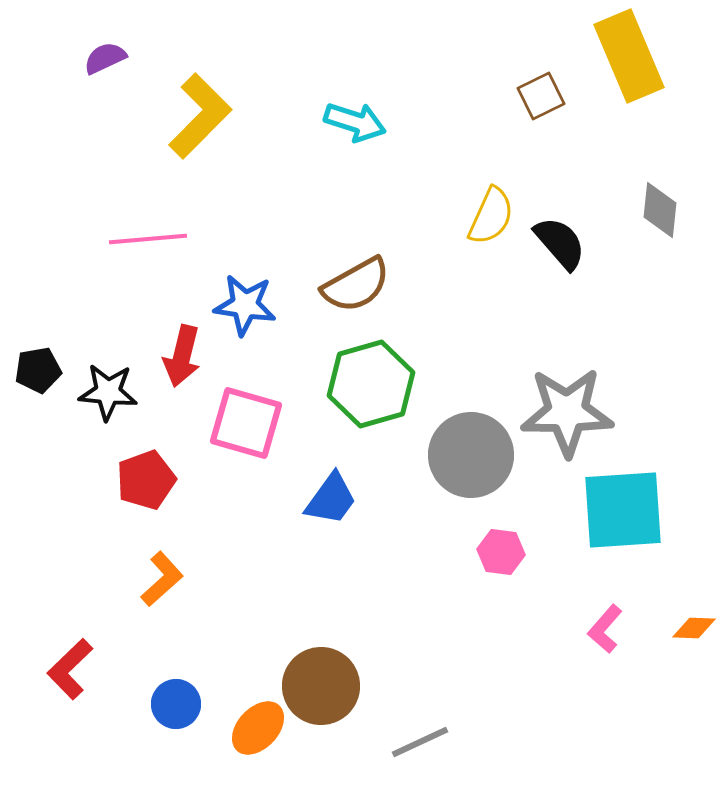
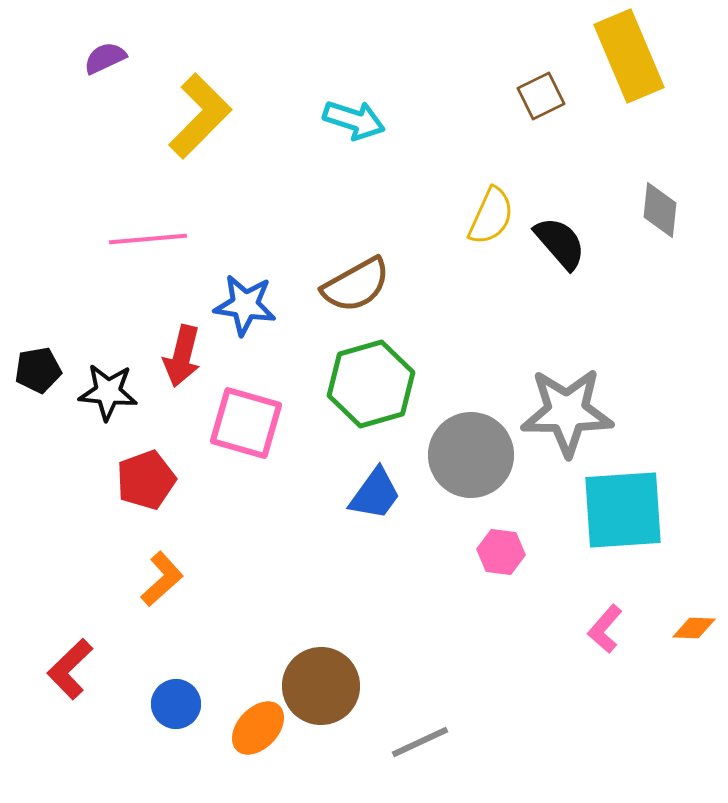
cyan arrow: moved 1 px left, 2 px up
blue trapezoid: moved 44 px right, 5 px up
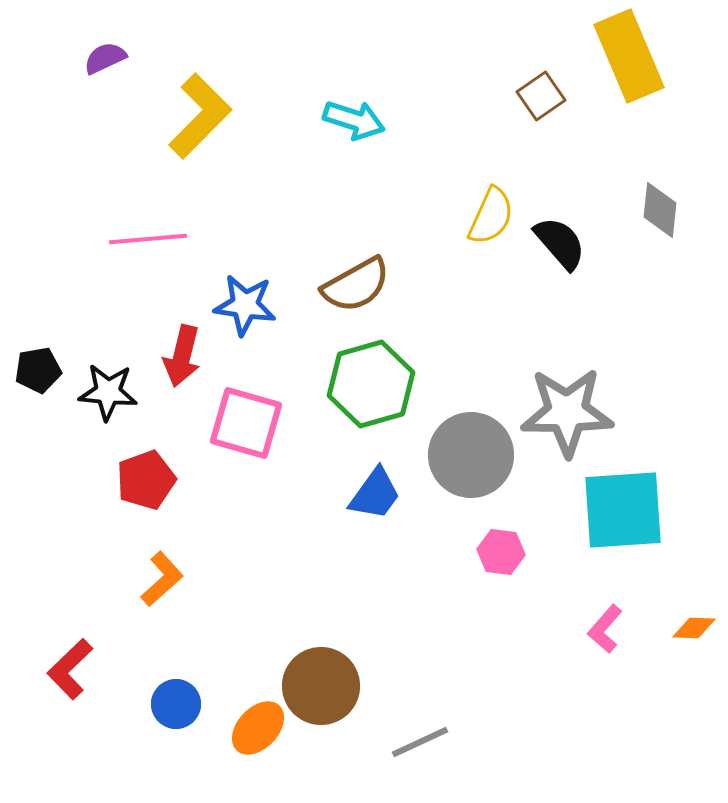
brown square: rotated 9 degrees counterclockwise
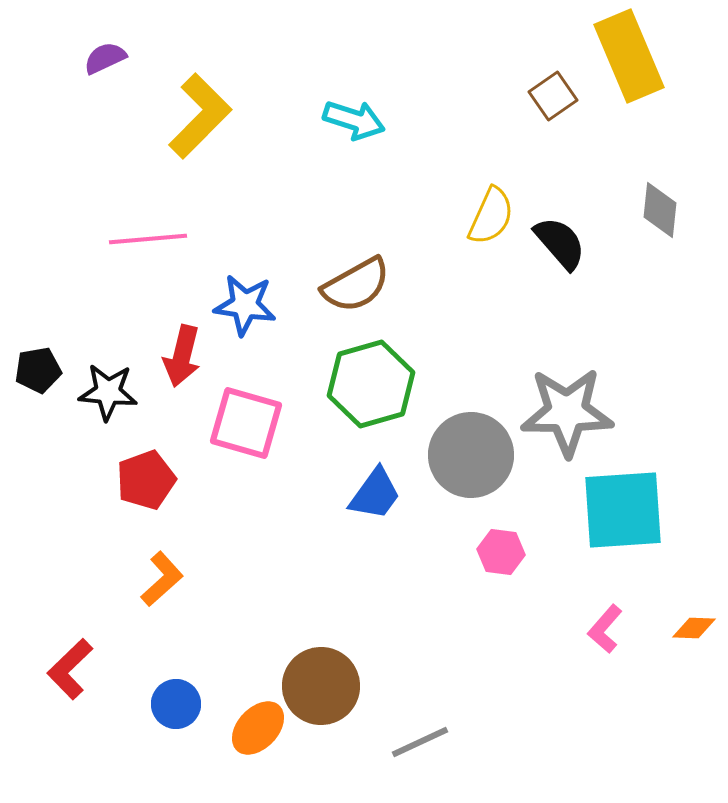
brown square: moved 12 px right
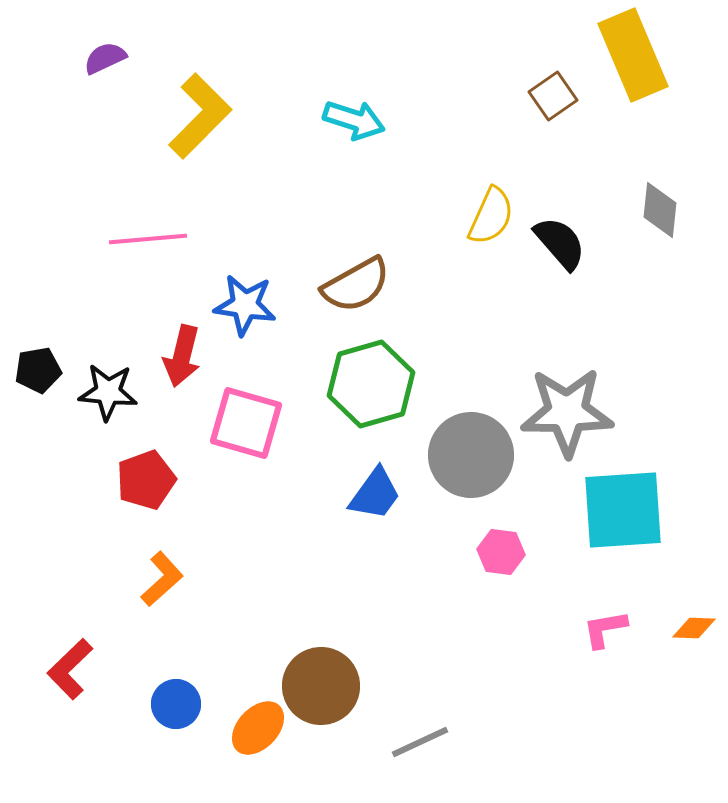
yellow rectangle: moved 4 px right, 1 px up
pink L-shape: rotated 39 degrees clockwise
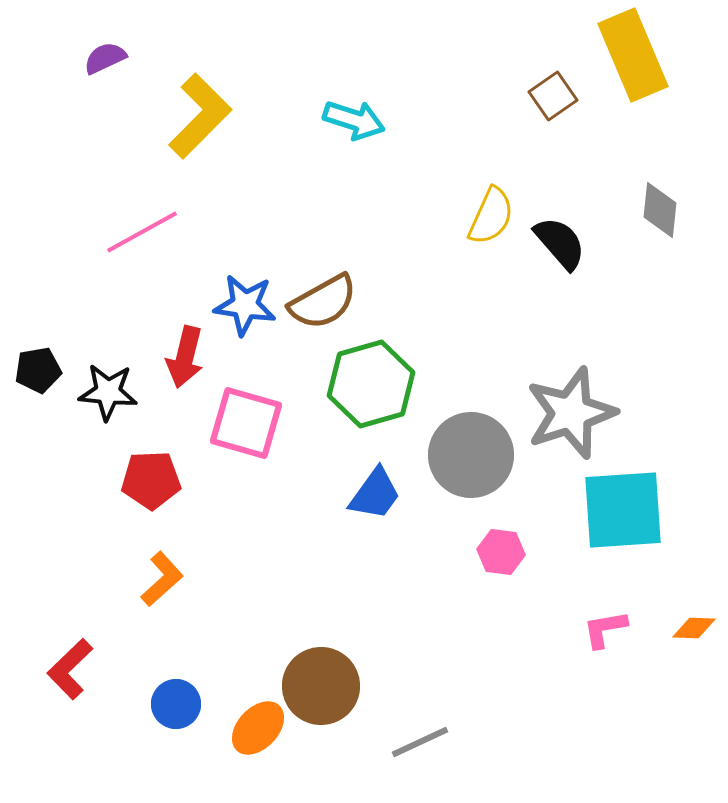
pink line: moved 6 px left, 7 px up; rotated 24 degrees counterclockwise
brown semicircle: moved 33 px left, 17 px down
red arrow: moved 3 px right, 1 px down
gray star: moved 4 px right, 1 px down; rotated 18 degrees counterclockwise
red pentagon: moved 5 px right; rotated 18 degrees clockwise
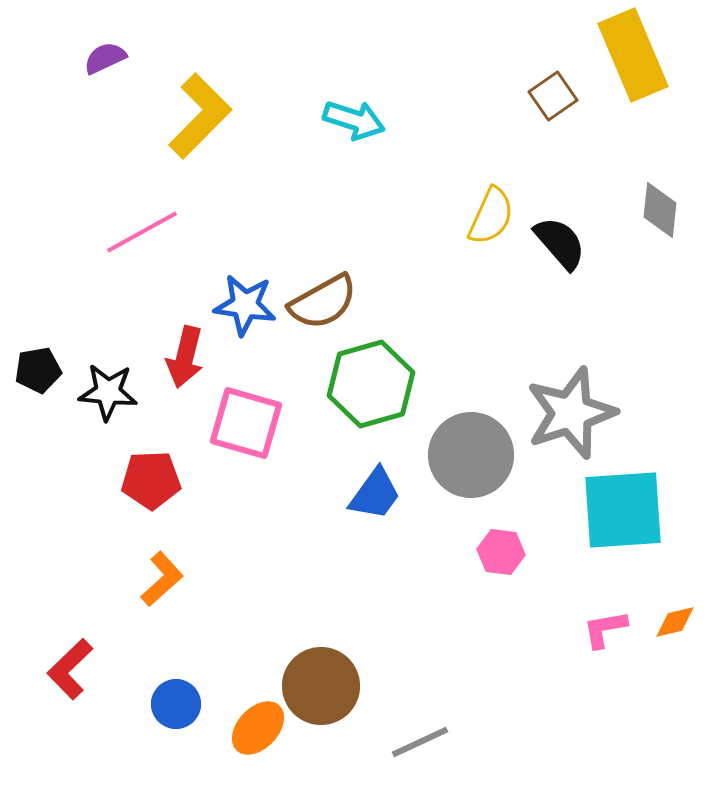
orange diamond: moved 19 px left, 6 px up; rotated 15 degrees counterclockwise
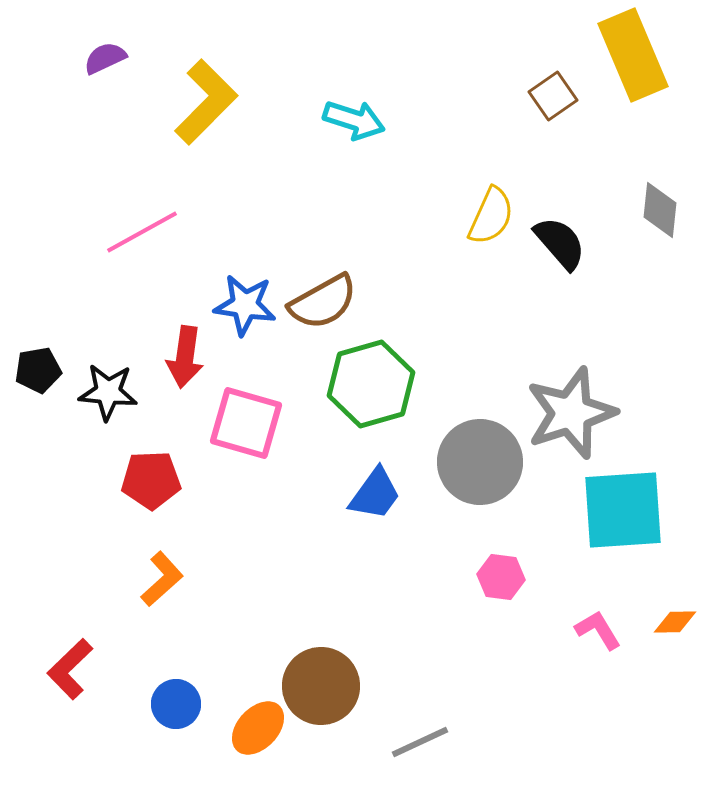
yellow L-shape: moved 6 px right, 14 px up
red arrow: rotated 6 degrees counterclockwise
gray circle: moved 9 px right, 7 px down
pink hexagon: moved 25 px down
orange diamond: rotated 12 degrees clockwise
pink L-shape: moved 7 px left, 1 px down; rotated 69 degrees clockwise
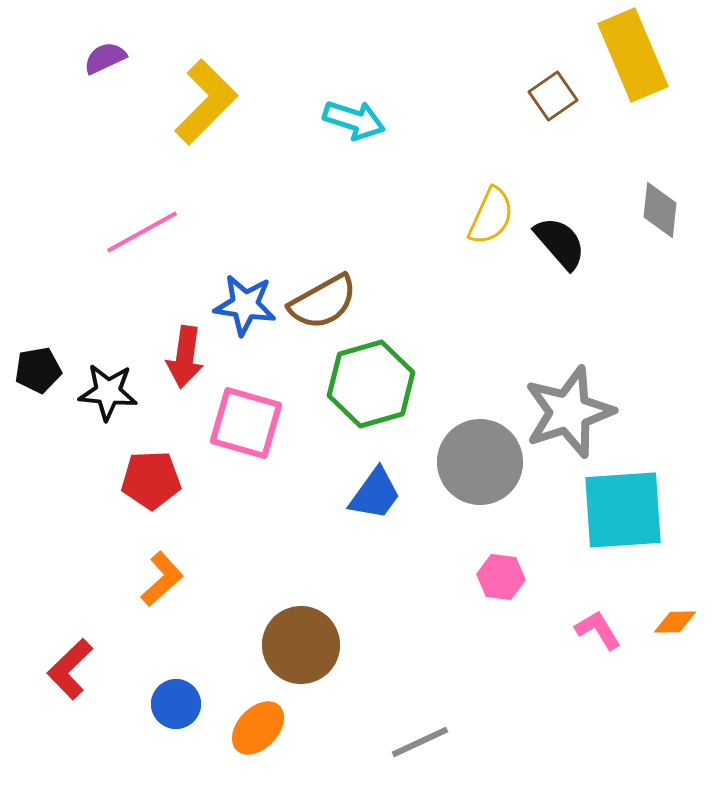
gray star: moved 2 px left, 1 px up
brown circle: moved 20 px left, 41 px up
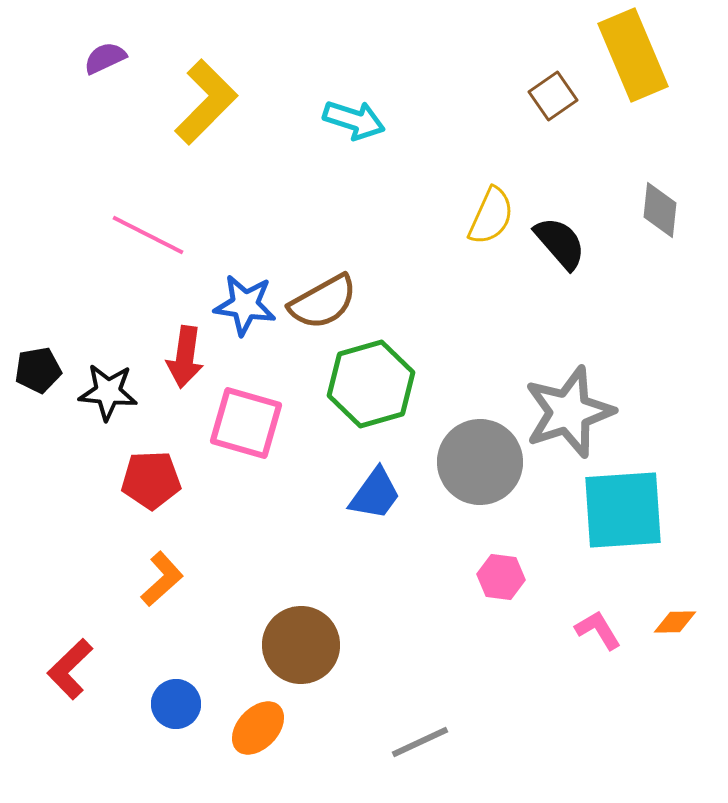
pink line: moved 6 px right, 3 px down; rotated 56 degrees clockwise
